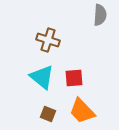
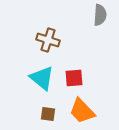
cyan triangle: moved 1 px down
brown square: rotated 14 degrees counterclockwise
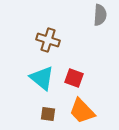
red square: rotated 24 degrees clockwise
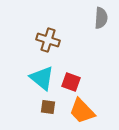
gray semicircle: moved 1 px right, 3 px down
red square: moved 3 px left, 4 px down
brown square: moved 7 px up
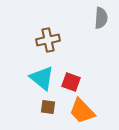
brown cross: rotated 30 degrees counterclockwise
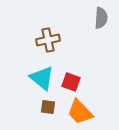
orange trapezoid: moved 2 px left, 1 px down
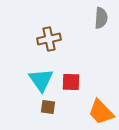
brown cross: moved 1 px right, 1 px up
cyan triangle: moved 1 px left, 2 px down; rotated 16 degrees clockwise
red square: rotated 18 degrees counterclockwise
orange trapezoid: moved 21 px right
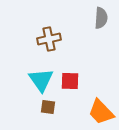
red square: moved 1 px left, 1 px up
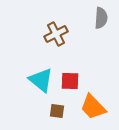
brown cross: moved 7 px right, 5 px up; rotated 15 degrees counterclockwise
cyan triangle: rotated 16 degrees counterclockwise
brown square: moved 9 px right, 4 px down
orange trapezoid: moved 8 px left, 5 px up
